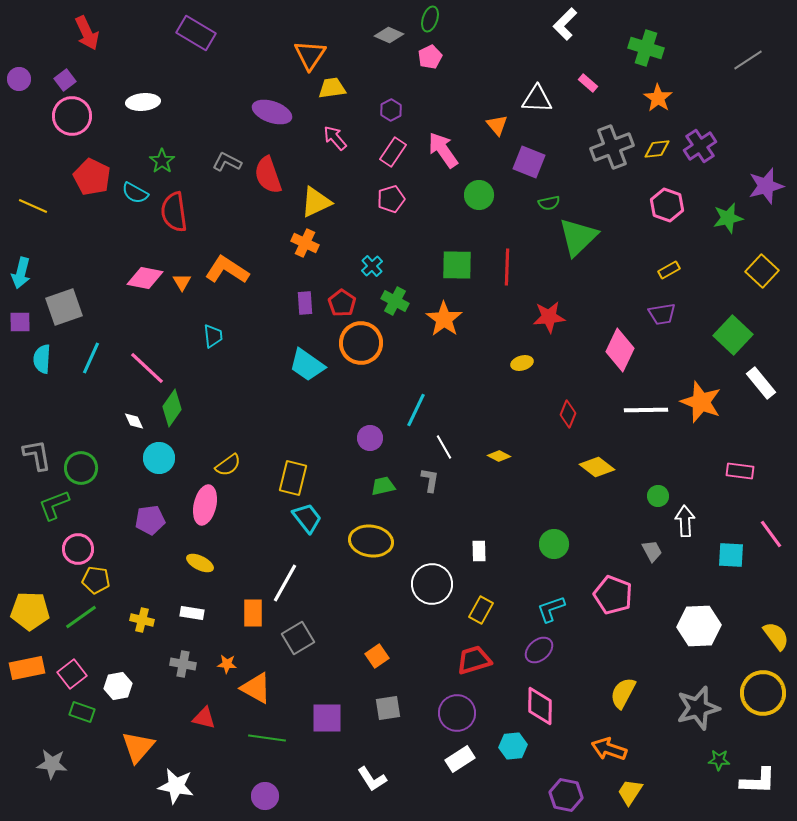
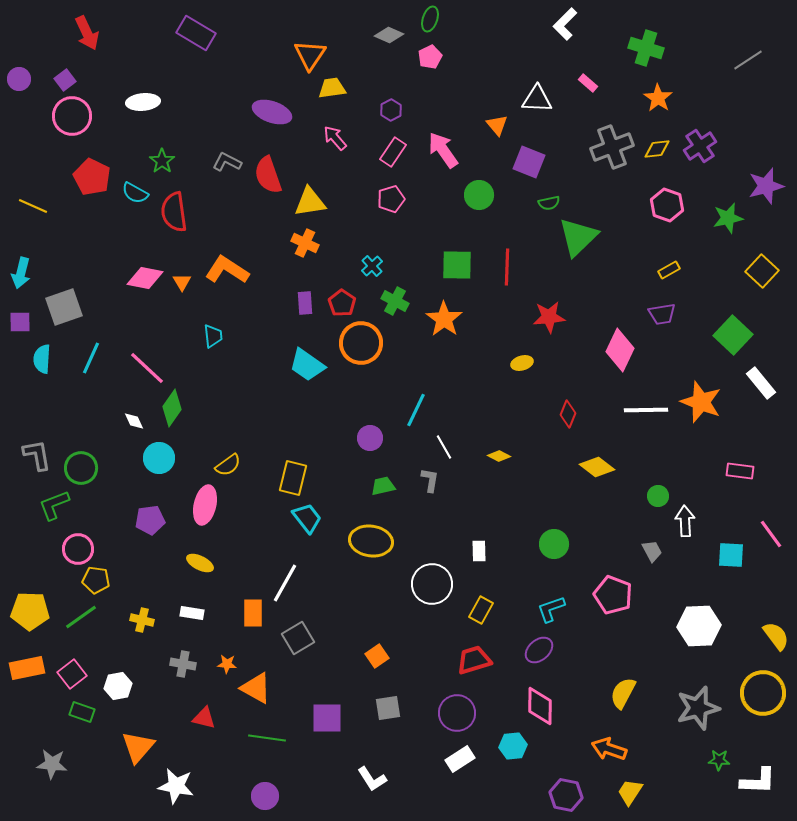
yellow triangle at (316, 202): moved 6 px left; rotated 16 degrees clockwise
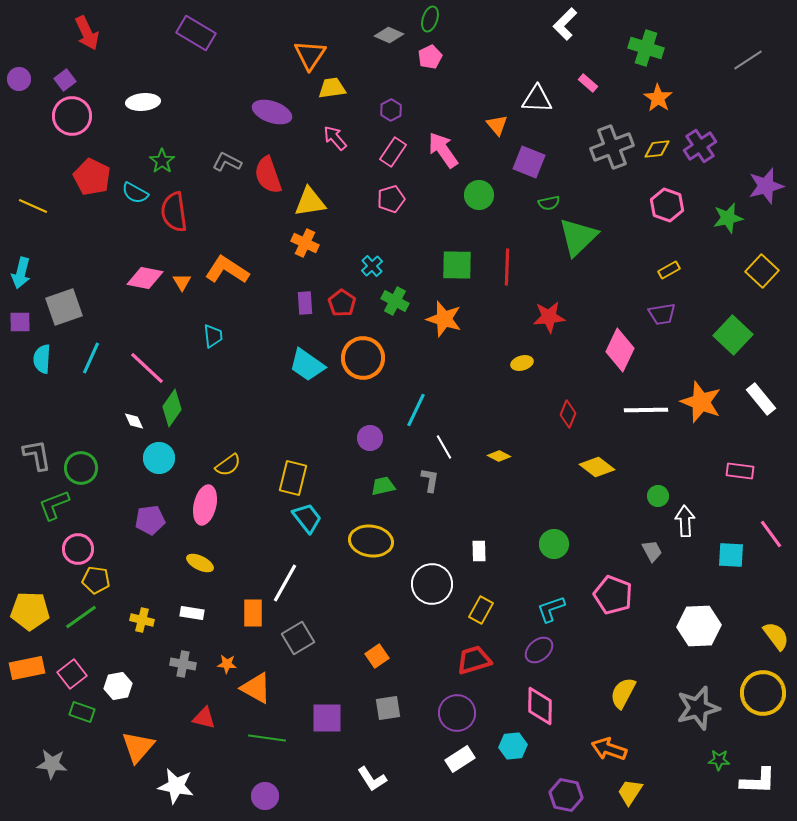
orange star at (444, 319): rotated 18 degrees counterclockwise
orange circle at (361, 343): moved 2 px right, 15 px down
white rectangle at (761, 383): moved 16 px down
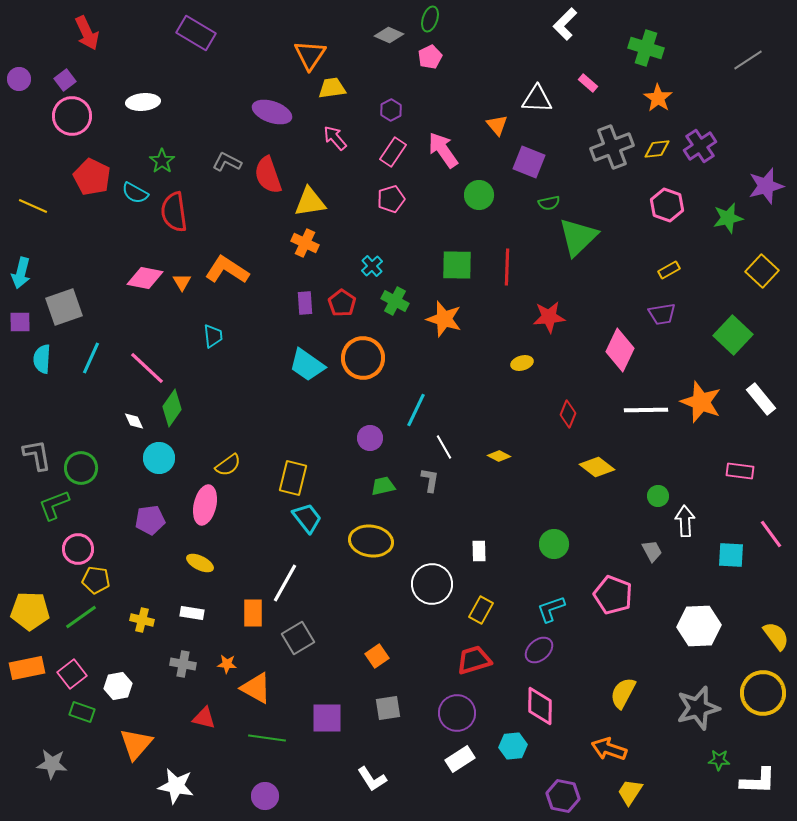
orange triangle at (138, 747): moved 2 px left, 3 px up
purple hexagon at (566, 795): moved 3 px left, 1 px down
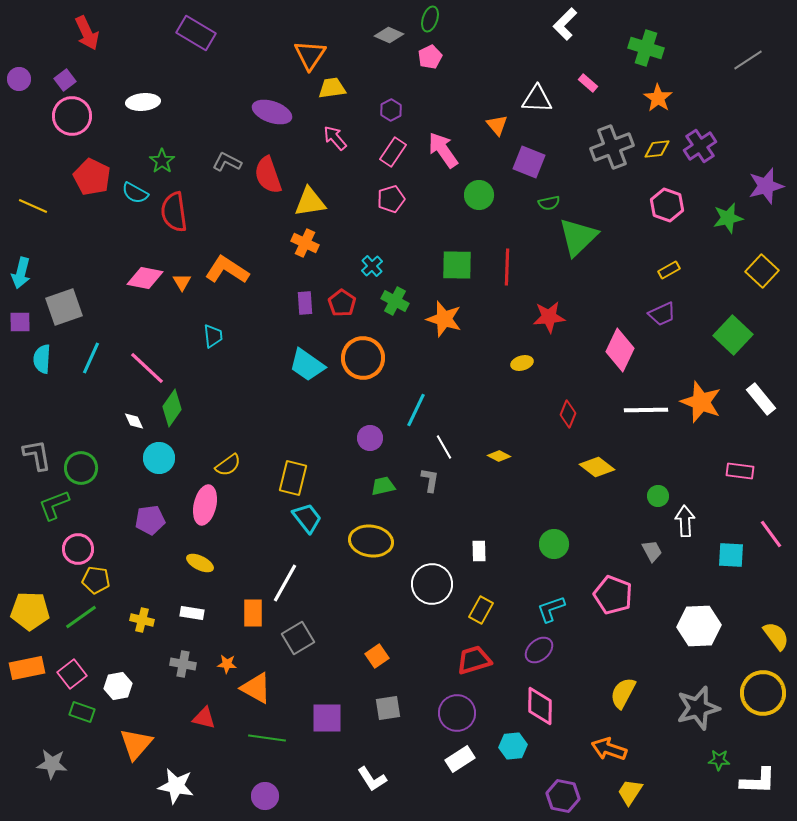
purple trapezoid at (662, 314): rotated 16 degrees counterclockwise
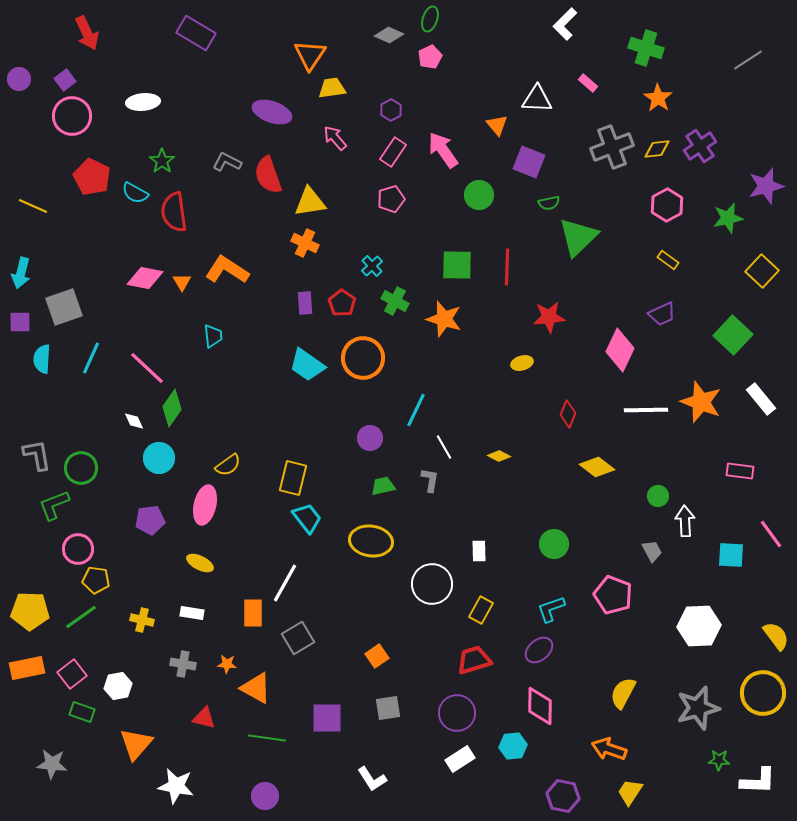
pink hexagon at (667, 205): rotated 12 degrees clockwise
yellow rectangle at (669, 270): moved 1 px left, 10 px up; rotated 65 degrees clockwise
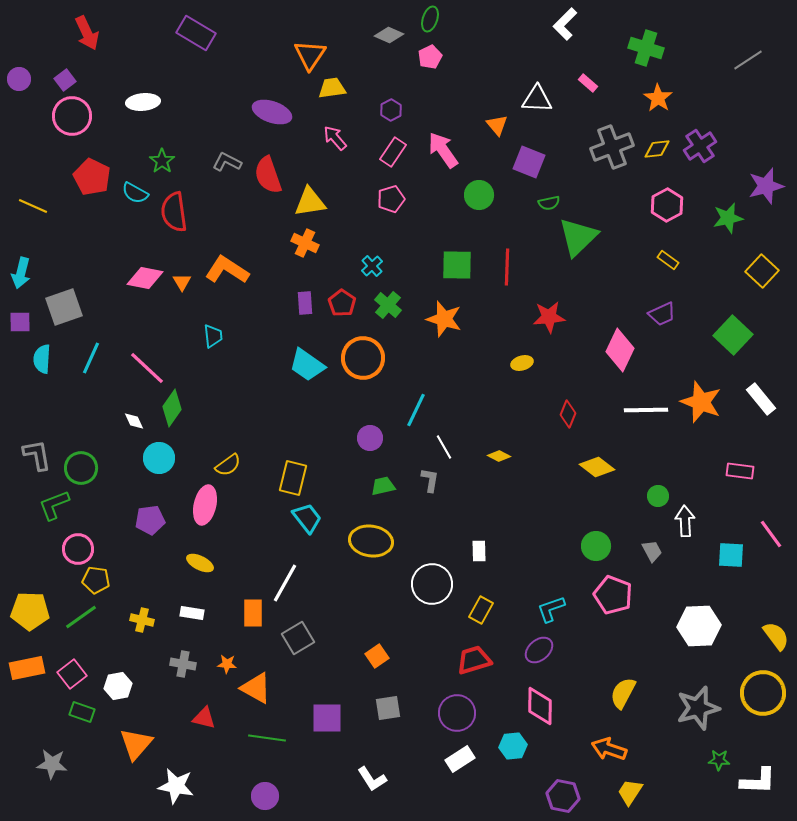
green cross at (395, 301): moved 7 px left, 4 px down; rotated 12 degrees clockwise
green circle at (554, 544): moved 42 px right, 2 px down
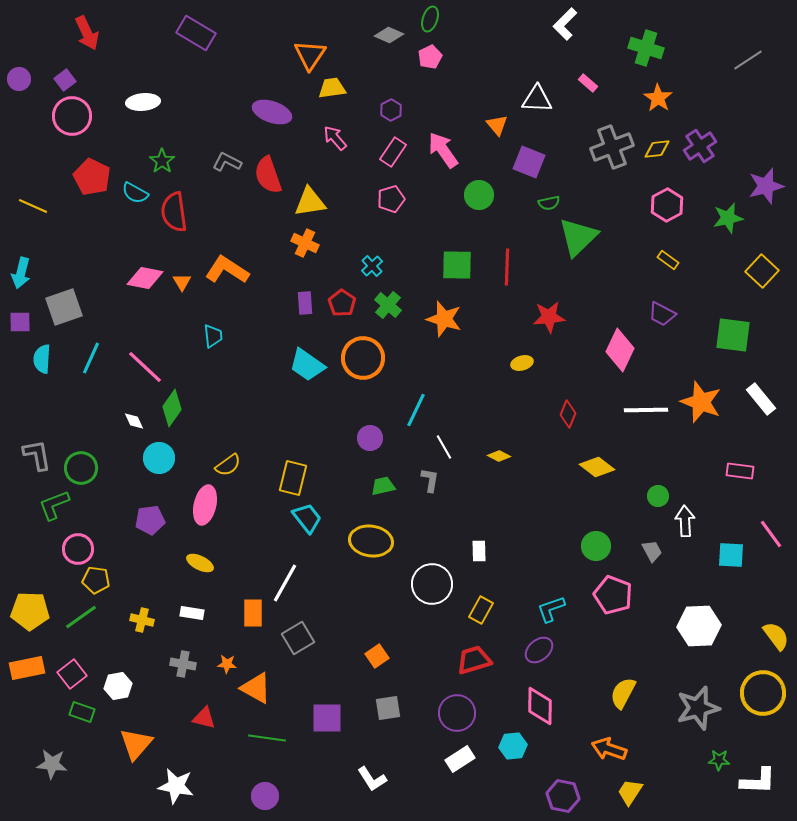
purple trapezoid at (662, 314): rotated 52 degrees clockwise
green square at (733, 335): rotated 36 degrees counterclockwise
pink line at (147, 368): moved 2 px left, 1 px up
